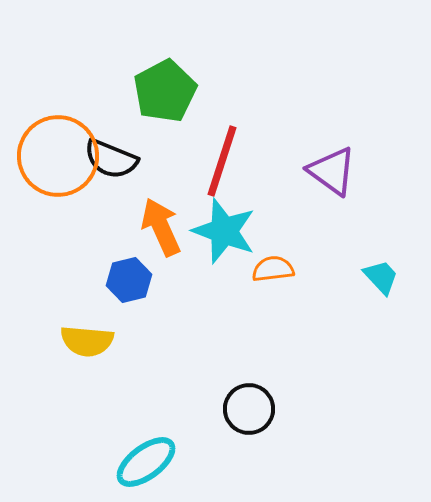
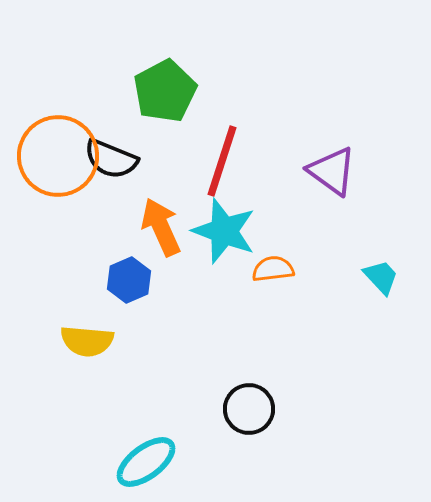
blue hexagon: rotated 9 degrees counterclockwise
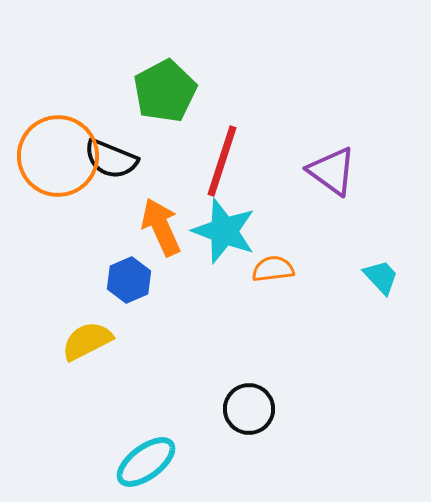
yellow semicircle: rotated 148 degrees clockwise
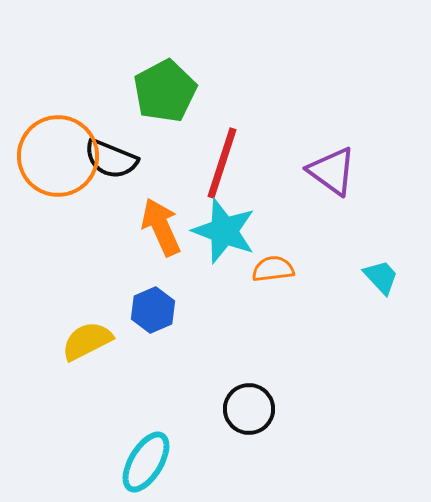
red line: moved 2 px down
blue hexagon: moved 24 px right, 30 px down
cyan ellipse: rotated 22 degrees counterclockwise
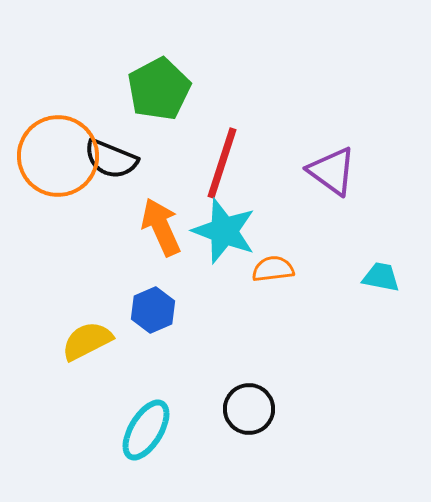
green pentagon: moved 6 px left, 2 px up
cyan trapezoid: rotated 36 degrees counterclockwise
cyan ellipse: moved 32 px up
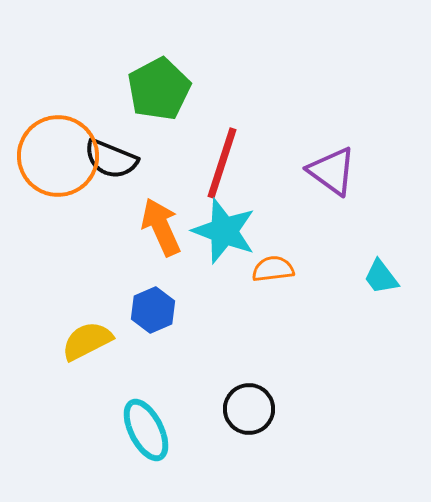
cyan trapezoid: rotated 138 degrees counterclockwise
cyan ellipse: rotated 58 degrees counterclockwise
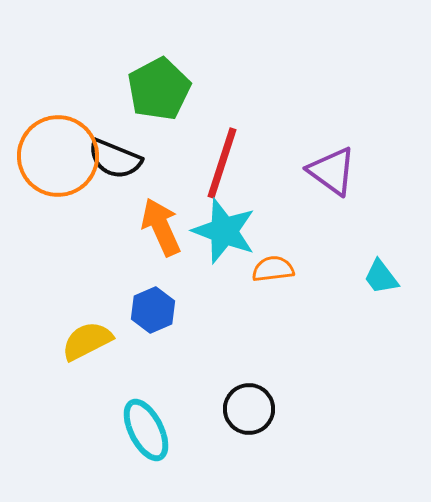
black semicircle: moved 4 px right
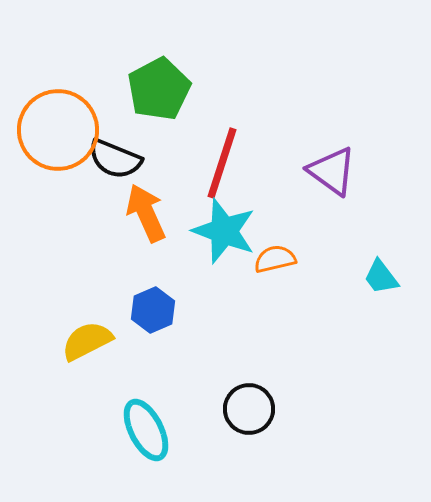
orange circle: moved 26 px up
orange arrow: moved 15 px left, 14 px up
orange semicircle: moved 2 px right, 10 px up; rotated 6 degrees counterclockwise
